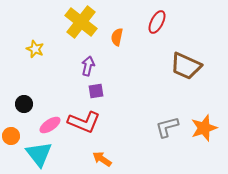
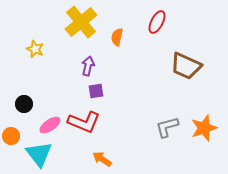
yellow cross: rotated 12 degrees clockwise
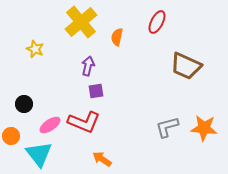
orange star: rotated 24 degrees clockwise
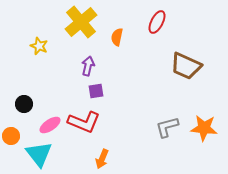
yellow star: moved 4 px right, 3 px up
orange arrow: rotated 102 degrees counterclockwise
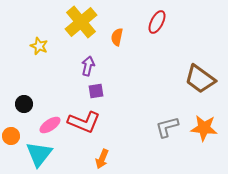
brown trapezoid: moved 14 px right, 13 px down; rotated 12 degrees clockwise
cyan triangle: rotated 16 degrees clockwise
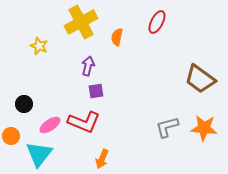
yellow cross: rotated 12 degrees clockwise
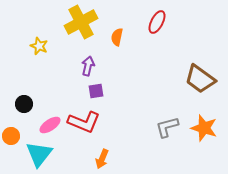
orange star: rotated 12 degrees clockwise
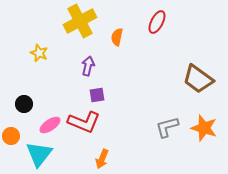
yellow cross: moved 1 px left, 1 px up
yellow star: moved 7 px down
brown trapezoid: moved 2 px left
purple square: moved 1 px right, 4 px down
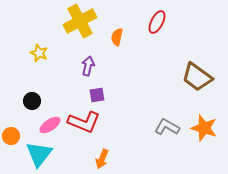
brown trapezoid: moved 1 px left, 2 px up
black circle: moved 8 px right, 3 px up
gray L-shape: rotated 45 degrees clockwise
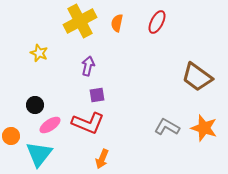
orange semicircle: moved 14 px up
black circle: moved 3 px right, 4 px down
red L-shape: moved 4 px right, 1 px down
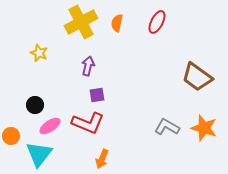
yellow cross: moved 1 px right, 1 px down
pink ellipse: moved 1 px down
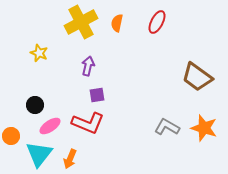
orange arrow: moved 32 px left
